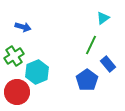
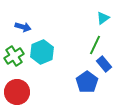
green line: moved 4 px right
blue rectangle: moved 4 px left
cyan hexagon: moved 5 px right, 20 px up
blue pentagon: moved 2 px down
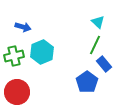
cyan triangle: moved 5 px left, 4 px down; rotated 40 degrees counterclockwise
green cross: rotated 18 degrees clockwise
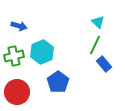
blue arrow: moved 4 px left, 1 px up
blue pentagon: moved 29 px left
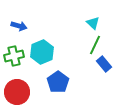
cyan triangle: moved 5 px left, 1 px down
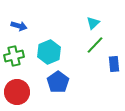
cyan triangle: rotated 32 degrees clockwise
green line: rotated 18 degrees clockwise
cyan hexagon: moved 7 px right
blue rectangle: moved 10 px right; rotated 35 degrees clockwise
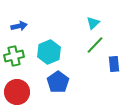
blue arrow: rotated 28 degrees counterclockwise
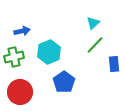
blue arrow: moved 3 px right, 5 px down
green cross: moved 1 px down
blue pentagon: moved 6 px right
red circle: moved 3 px right
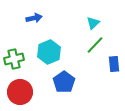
blue arrow: moved 12 px right, 13 px up
green cross: moved 2 px down
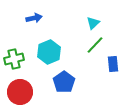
blue rectangle: moved 1 px left
